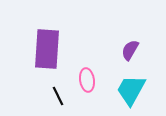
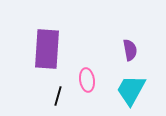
purple semicircle: rotated 140 degrees clockwise
black line: rotated 42 degrees clockwise
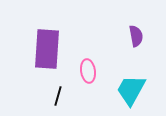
purple semicircle: moved 6 px right, 14 px up
pink ellipse: moved 1 px right, 9 px up
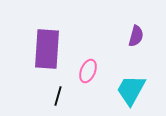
purple semicircle: rotated 25 degrees clockwise
pink ellipse: rotated 30 degrees clockwise
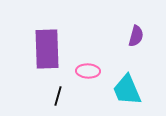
purple rectangle: rotated 6 degrees counterclockwise
pink ellipse: rotated 70 degrees clockwise
cyan trapezoid: moved 4 px left; rotated 52 degrees counterclockwise
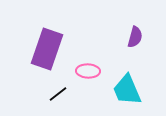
purple semicircle: moved 1 px left, 1 px down
purple rectangle: rotated 21 degrees clockwise
black line: moved 2 px up; rotated 36 degrees clockwise
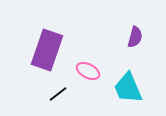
purple rectangle: moved 1 px down
pink ellipse: rotated 25 degrees clockwise
cyan trapezoid: moved 1 px right, 2 px up
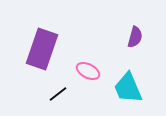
purple rectangle: moved 5 px left, 1 px up
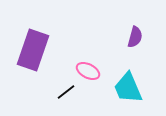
purple rectangle: moved 9 px left, 1 px down
black line: moved 8 px right, 2 px up
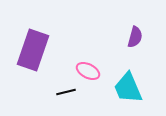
black line: rotated 24 degrees clockwise
